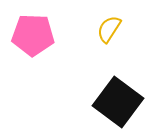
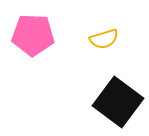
yellow semicircle: moved 5 px left, 10 px down; rotated 140 degrees counterclockwise
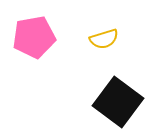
pink pentagon: moved 1 px right, 2 px down; rotated 12 degrees counterclockwise
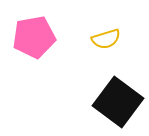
yellow semicircle: moved 2 px right
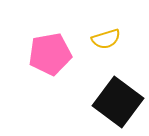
pink pentagon: moved 16 px right, 17 px down
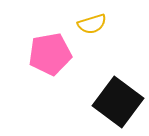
yellow semicircle: moved 14 px left, 15 px up
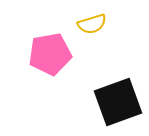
black square: rotated 33 degrees clockwise
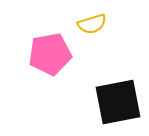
black square: rotated 9 degrees clockwise
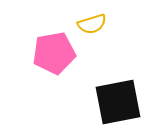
pink pentagon: moved 4 px right, 1 px up
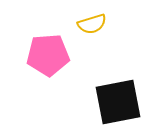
pink pentagon: moved 6 px left, 2 px down; rotated 6 degrees clockwise
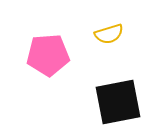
yellow semicircle: moved 17 px right, 10 px down
